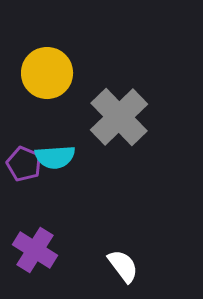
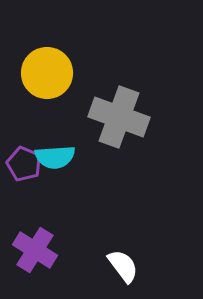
gray cross: rotated 26 degrees counterclockwise
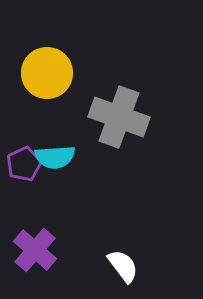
purple pentagon: rotated 24 degrees clockwise
purple cross: rotated 9 degrees clockwise
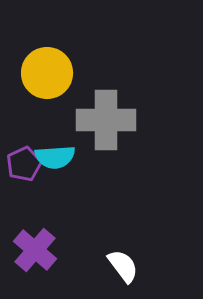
gray cross: moved 13 px left, 3 px down; rotated 20 degrees counterclockwise
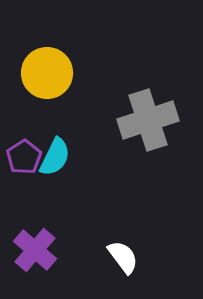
gray cross: moved 42 px right; rotated 18 degrees counterclockwise
cyan semicircle: rotated 60 degrees counterclockwise
purple pentagon: moved 7 px up; rotated 8 degrees counterclockwise
white semicircle: moved 9 px up
